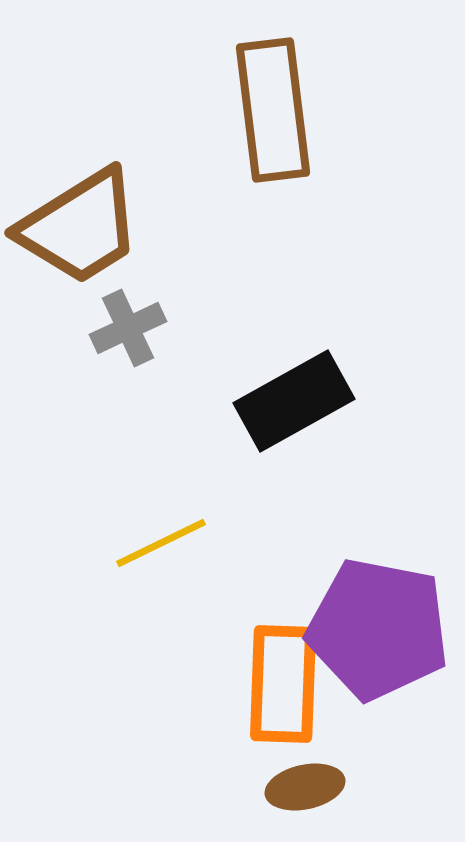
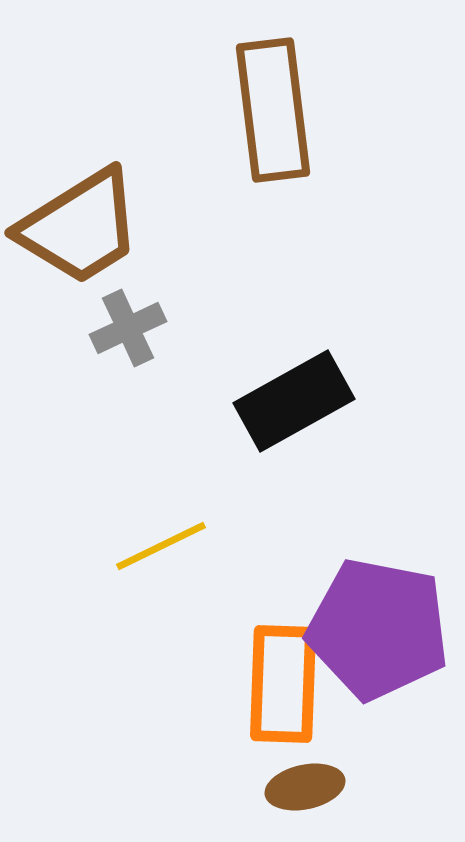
yellow line: moved 3 px down
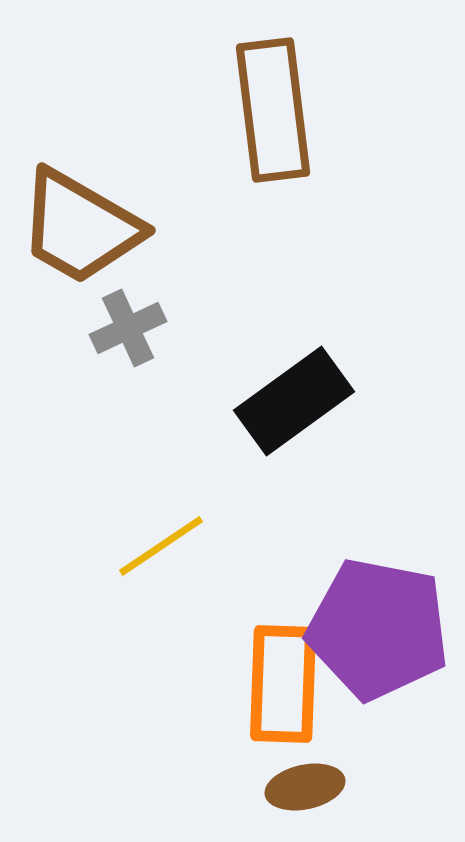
brown trapezoid: rotated 62 degrees clockwise
black rectangle: rotated 7 degrees counterclockwise
yellow line: rotated 8 degrees counterclockwise
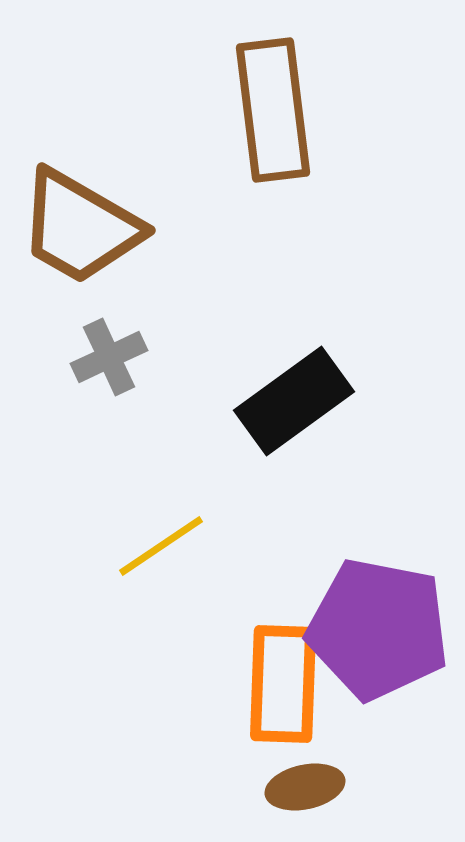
gray cross: moved 19 px left, 29 px down
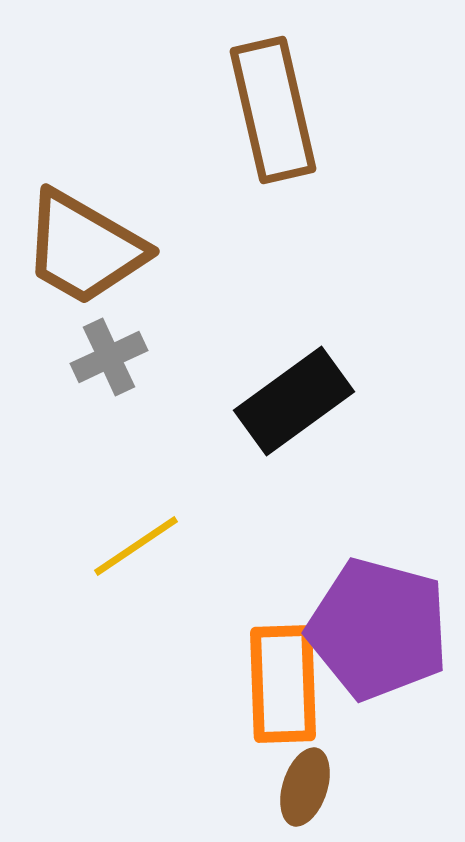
brown rectangle: rotated 6 degrees counterclockwise
brown trapezoid: moved 4 px right, 21 px down
yellow line: moved 25 px left
purple pentagon: rotated 4 degrees clockwise
orange rectangle: rotated 4 degrees counterclockwise
brown ellipse: rotated 60 degrees counterclockwise
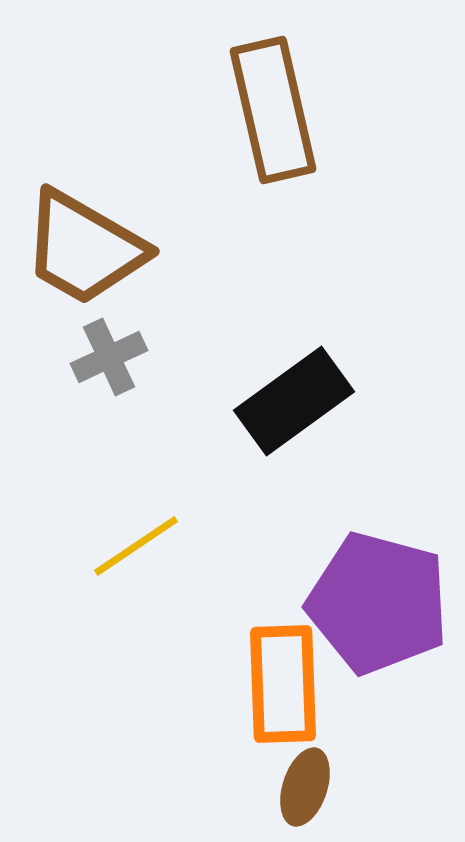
purple pentagon: moved 26 px up
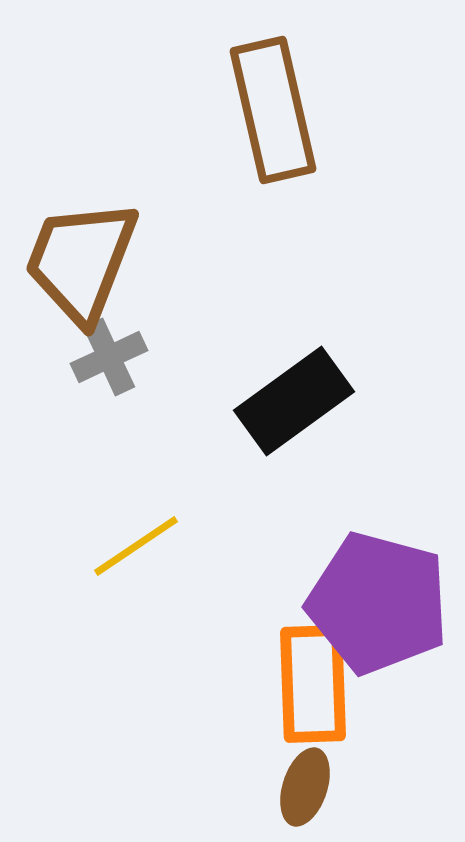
brown trapezoid: moved 3 px left, 13 px down; rotated 81 degrees clockwise
orange rectangle: moved 30 px right
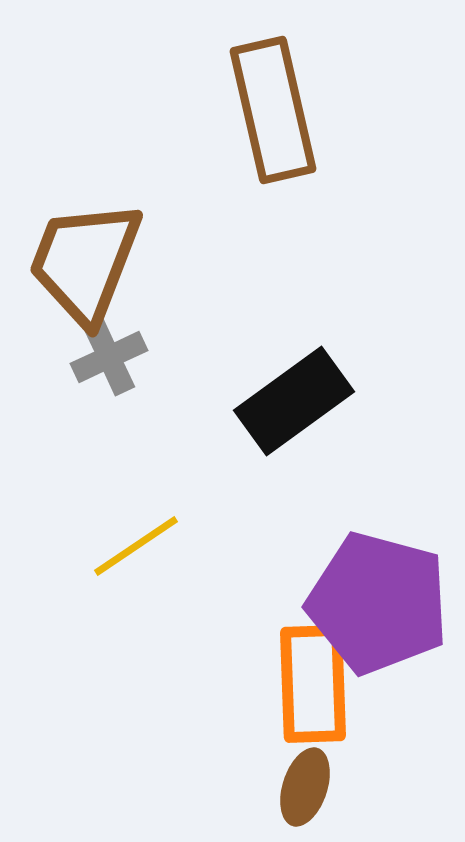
brown trapezoid: moved 4 px right, 1 px down
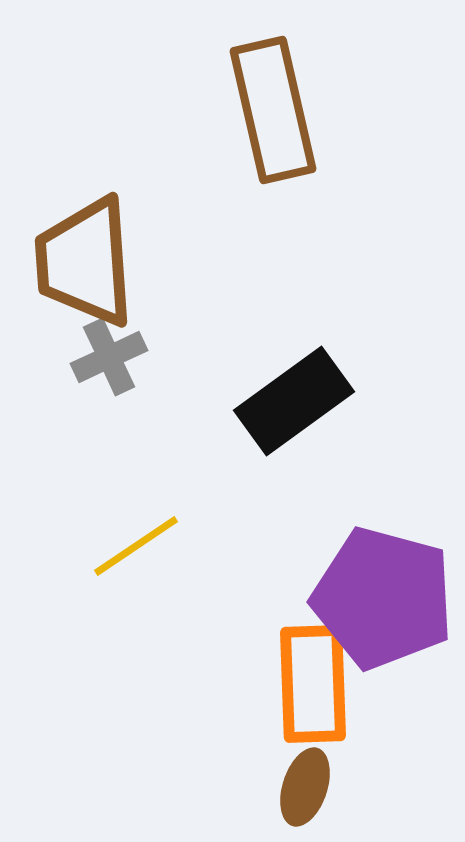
brown trapezoid: rotated 25 degrees counterclockwise
purple pentagon: moved 5 px right, 5 px up
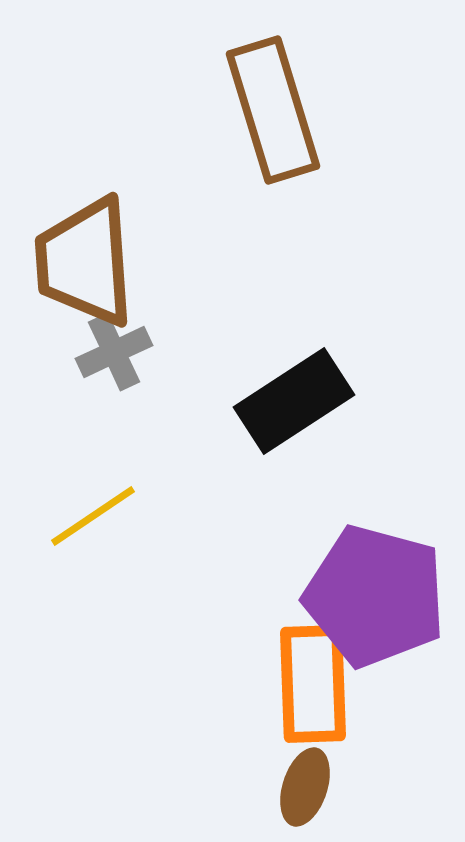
brown rectangle: rotated 4 degrees counterclockwise
gray cross: moved 5 px right, 5 px up
black rectangle: rotated 3 degrees clockwise
yellow line: moved 43 px left, 30 px up
purple pentagon: moved 8 px left, 2 px up
